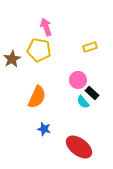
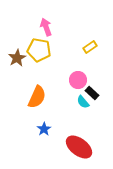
yellow rectangle: rotated 16 degrees counterclockwise
brown star: moved 5 px right, 1 px up
blue star: rotated 24 degrees clockwise
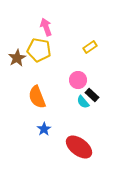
black rectangle: moved 2 px down
orange semicircle: rotated 135 degrees clockwise
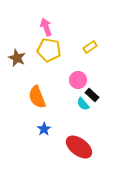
yellow pentagon: moved 10 px right
brown star: rotated 18 degrees counterclockwise
cyan semicircle: moved 2 px down
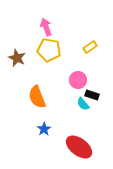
black rectangle: rotated 24 degrees counterclockwise
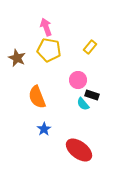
yellow rectangle: rotated 16 degrees counterclockwise
red ellipse: moved 3 px down
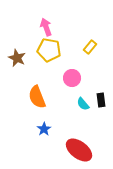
pink circle: moved 6 px left, 2 px up
black rectangle: moved 9 px right, 5 px down; rotated 64 degrees clockwise
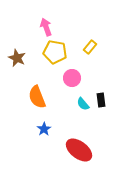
yellow pentagon: moved 6 px right, 2 px down
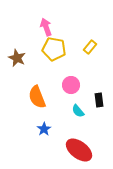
yellow pentagon: moved 1 px left, 3 px up
pink circle: moved 1 px left, 7 px down
black rectangle: moved 2 px left
cyan semicircle: moved 5 px left, 7 px down
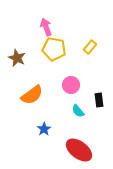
orange semicircle: moved 5 px left, 2 px up; rotated 105 degrees counterclockwise
